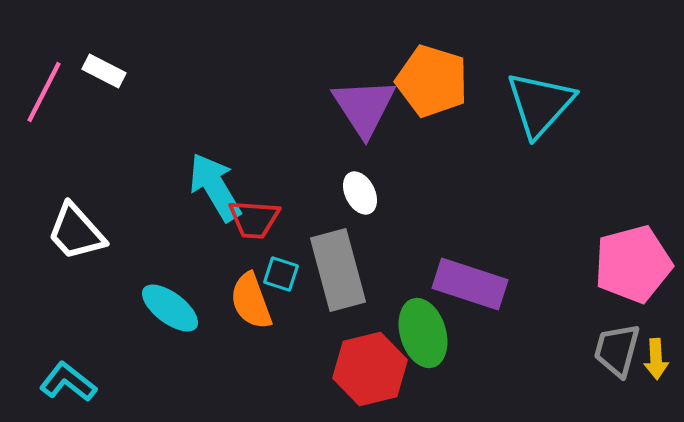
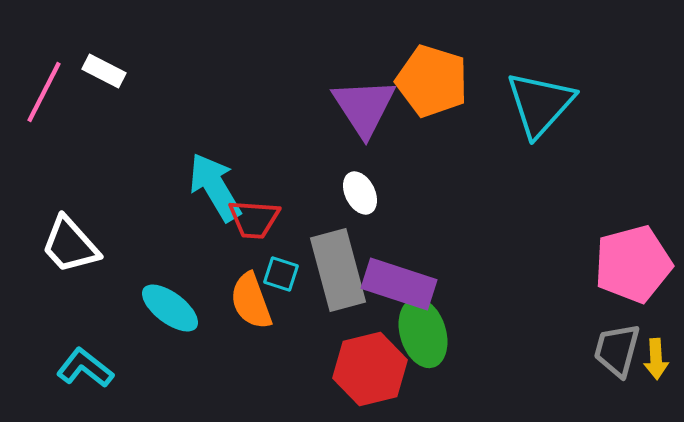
white trapezoid: moved 6 px left, 13 px down
purple rectangle: moved 71 px left
cyan L-shape: moved 17 px right, 14 px up
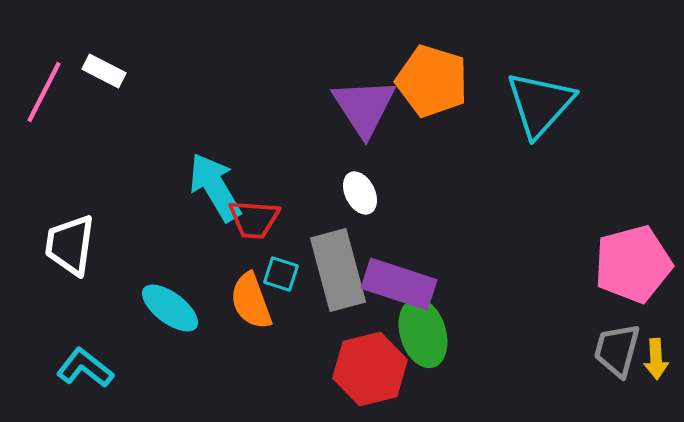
white trapezoid: rotated 50 degrees clockwise
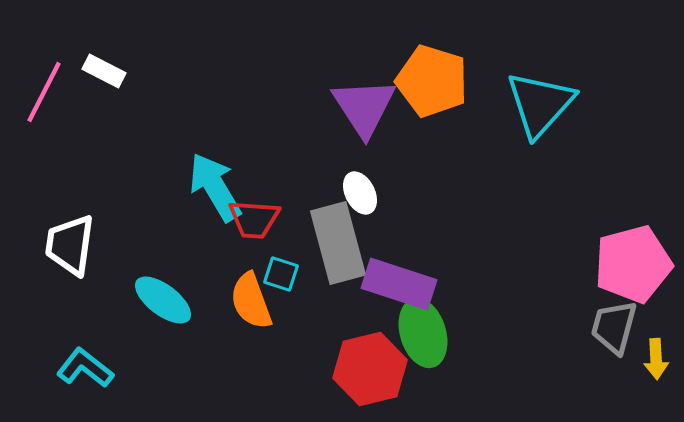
gray rectangle: moved 27 px up
cyan ellipse: moved 7 px left, 8 px up
gray trapezoid: moved 3 px left, 23 px up
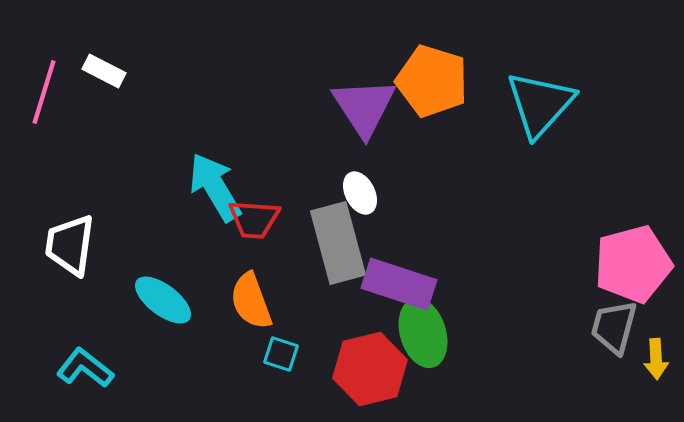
pink line: rotated 10 degrees counterclockwise
cyan square: moved 80 px down
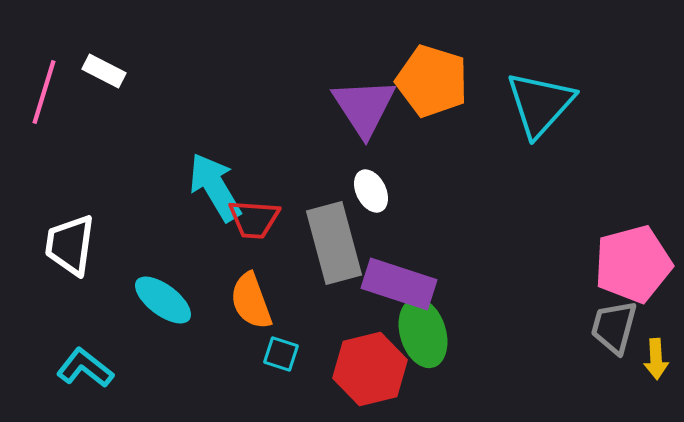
white ellipse: moved 11 px right, 2 px up
gray rectangle: moved 4 px left
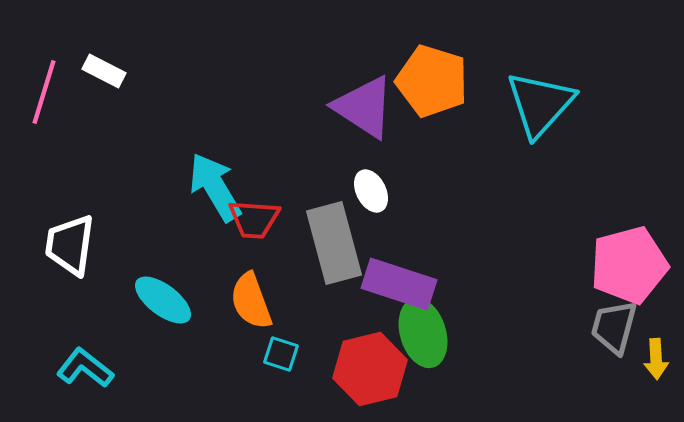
purple triangle: rotated 24 degrees counterclockwise
pink pentagon: moved 4 px left, 1 px down
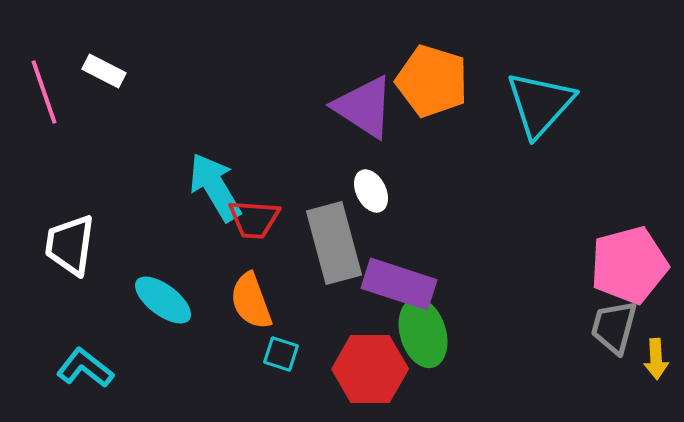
pink line: rotated 36 degrees counterclockwise
red hexagon: rotated 14 degrees clockwise
